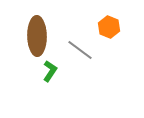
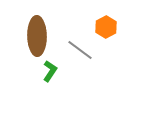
orange hexagon: moved 3 px left; rotated 10 degrees clockwise
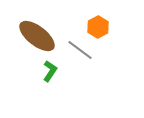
orange hexagon: moved 8 px left
brown ellipse: rotated 51 degrees counterclockwise
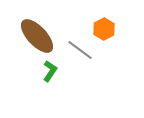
orange hexagon: moved 6 px right, 2 px down
brown ellipse: rotated 9 degrees clockwise
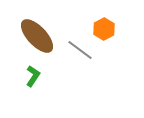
green L-shape: moved 17 px left, 5 px down
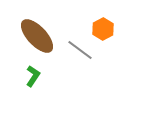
orange hexagon: moved 1 px left
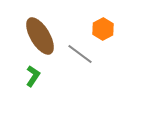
brown ellipse: moved 3 px right; rotated 12 degrees clockwise
gray line: moved 4 px down
